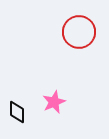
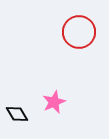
black diamond: moved 2 px down; rotated 30 degrees counterclockwise
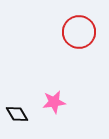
pink star: rotated 15 degrees clockwise
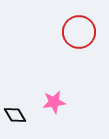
black diamond: moved 2 px left, 1 px down
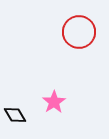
pink star: rotated 25 degrees counterclockwise
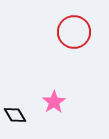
red circle: moved 5 px left
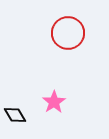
red circle: moved 6 px left, 1 px down
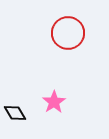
black diamond: moved 2 px up
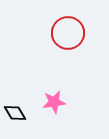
pink star: rotated 25 degrees clockwise
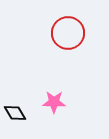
pink star: rotated 10 degrees clockwise
